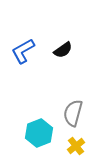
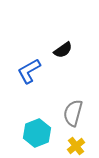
blue L-shape: moved 6 px right, 20 px down
cyan hexagon: moved 2 px left
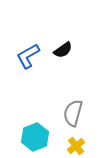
blue L-shape: moved 1 px left, 15 px up
cyan hexagon: moved 2 px left, 4 px down
